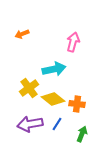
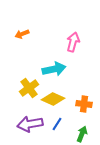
yellow diamond: rotated 15 degrees counterclockwise
orange cross: moved 7 px right
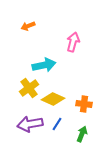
orange arrow: moved 6 px right, 8 px up
cyan arrow: moved 10 px left, 4 px up
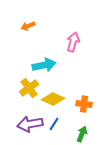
blue line: moved 3 px left
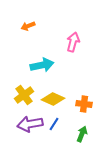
cyan arrow: moved 2 px left
yellow cross: moved 5 px left, 7 px down
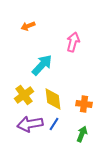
cyan arrow: rotated 35 degrees counterclockwise
yellow diamond: rotated 60 degrees clockwise
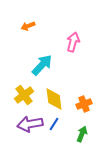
yellow diamond: moved 1 px right
orange cross: rotated 28 degrees counterclockwise
